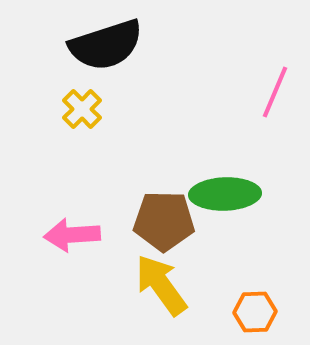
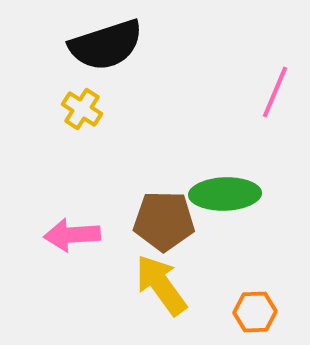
yellow cross: rotated 12 degrees counterclockwise
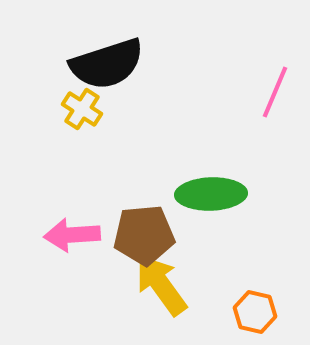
black semicircle: moved 1 px right, 19 px down
green ellipse: moved 14 px left
brown pentagon: moved 20 px left, 14 px down; rotated 6 degrees counterclockwise
orange hexagon: rotated 15 degrees clockwise
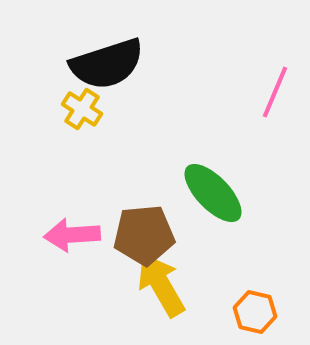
green ellipse: moved 2 px right, 1 px up; rotated 48 degrees clockwise
yellow arrow: rotated 6 degrees clockwise
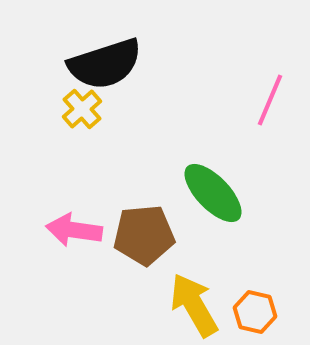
black semicircle: moved 2 px left
pink line: moved 5 px left, 8 px down
yellow cross: rotated 15 degrees clockwise
pink arrow: moved 2 px right, 5 px up; rotated 12 degrees clockwise
yellow arrow: moved 33 px right, 20 px down
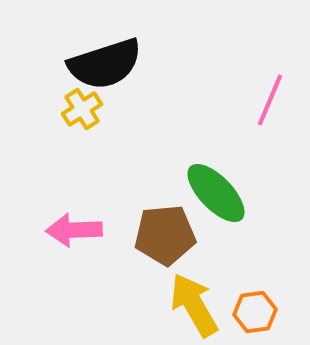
yellow cross: rotated 9 degrees clockwise
green ellipse: moved 3 px right
pink arrow: rotated 10 degrees counterclockwise
brown pentagon: moved 21 px right
orange hexagon: rotated 21 degrees counterclockwise
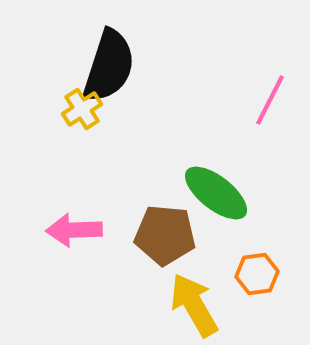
black semicircle: moved 4 px right, 2 px down; rotated 54 degrees counterclockwise
pink line: rotated 4 degrees clockwise
green ellipse: rotated 8 degrees counterclockwise
brown pentagon: rotated 10 degrees clockwise
orange hexagon: moved 2 px right, 38 px up
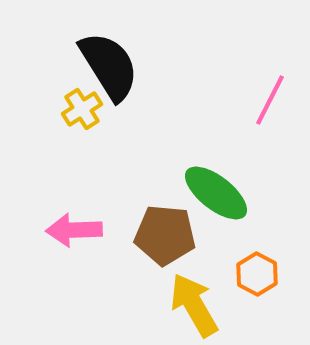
black semicircle: rotated 50 degrees counterclockwise
orange hexagon: rotated 24 degrees counterclockwise
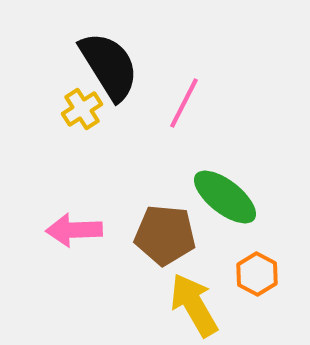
pink line: moved 86 px left, 3 px down
green ellipse: moved 9 px right, 4 px down
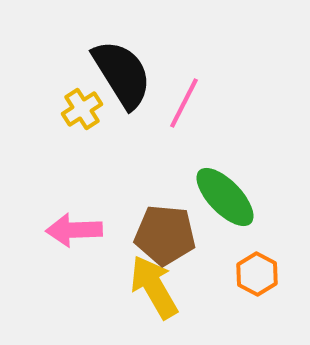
black semicircle: moved 13 px right, 8 px down
green ellipse: rotated 8 degrees clockwise
yellow arrow: moved 40 px left, 18 px up
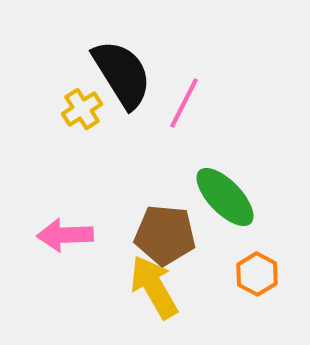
pink arrow: moved 9 px left, 5 px down
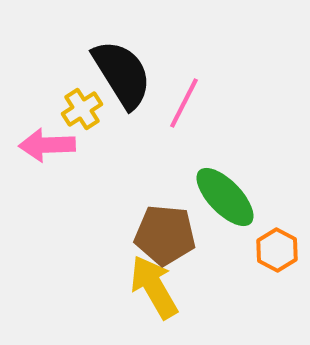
pink arrow: moved 18 px left, 90 px up
orange hexagon: moved 20 px right, 24 px up
